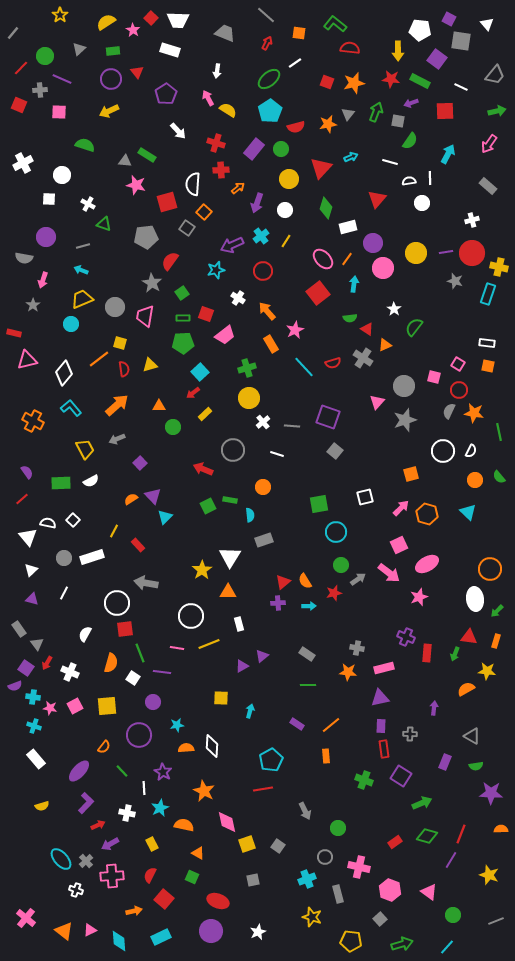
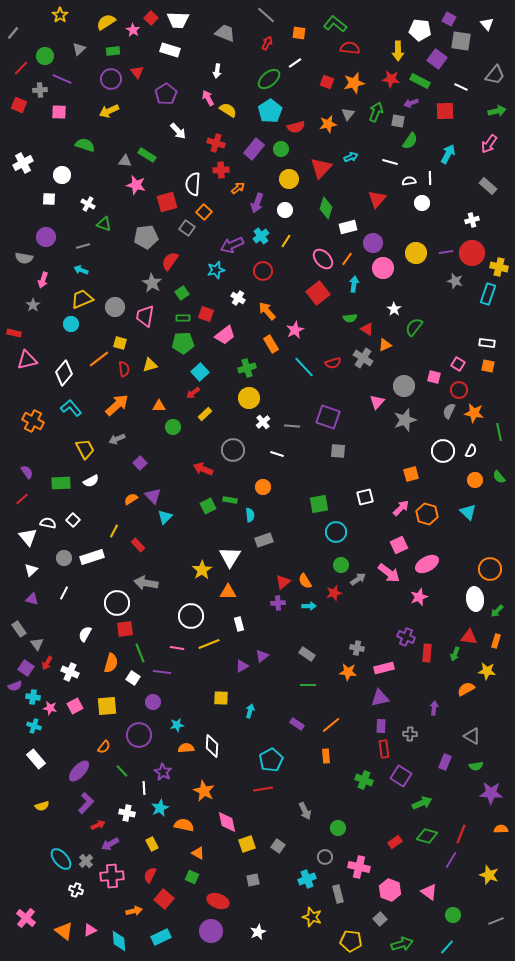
gray square at (335, 451): moved 3 px right; rotated 35 degrees counterclockwise
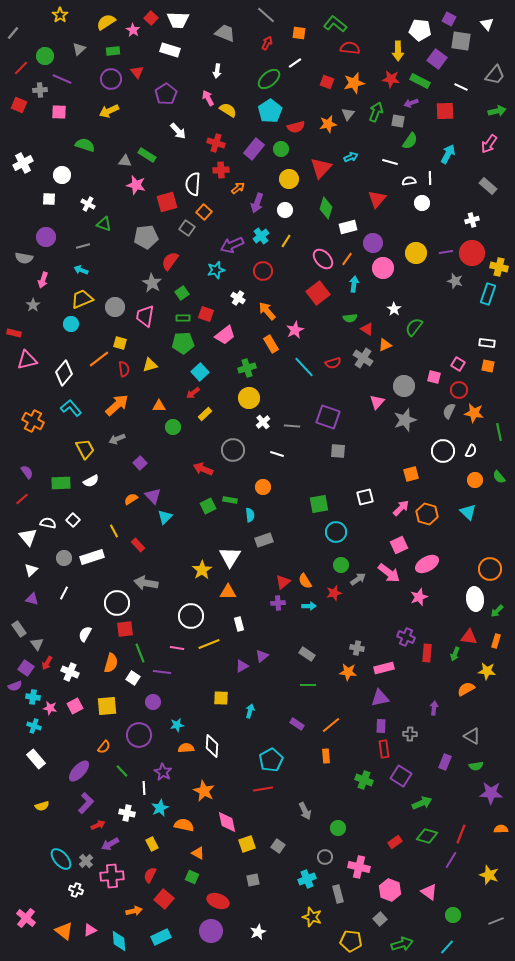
yellow line at (114, 531): rotated 56 degrees counterclockwise
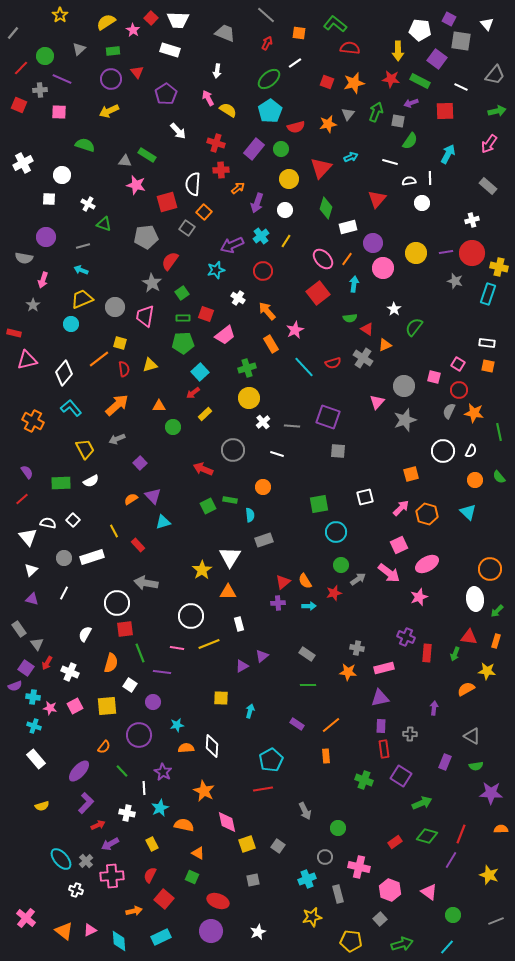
cyan triangle at (165, 517): moved 2 px left, 5 px down; rotated 28 degrees clockwise
white square at (133, 678): moved 3 px left, 7 px down
yellow star at (312, 917): rotated 30 degrees counterclockwise
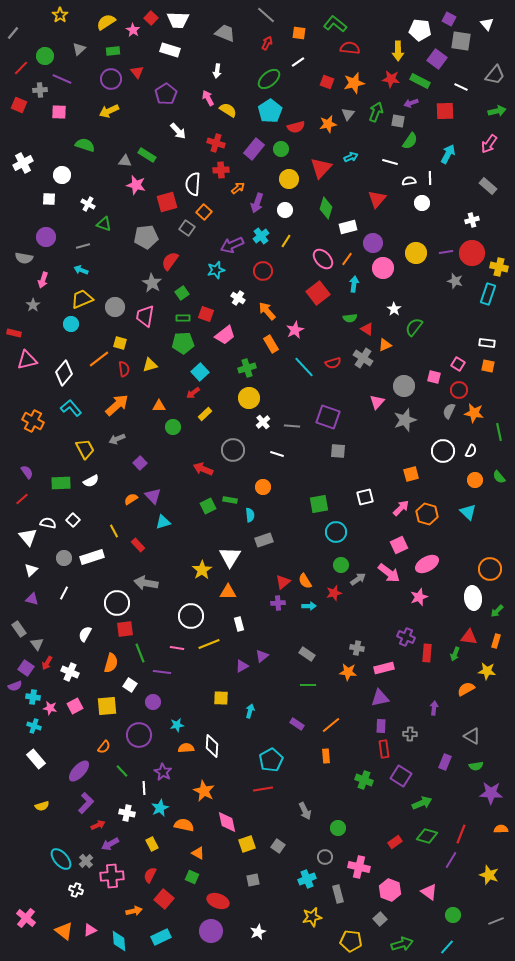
white line at (295, 63): moved 3 px right, 1 px up
white ellipse at (475, 599): moved 2 px left, 1 px up
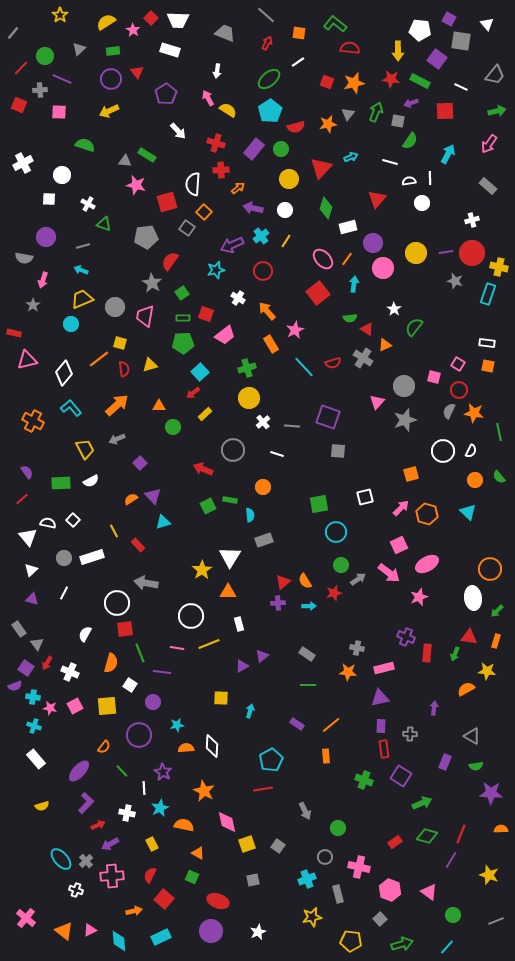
purple arrow at (257, 203): moved 4 px left, 5 px down; rotated 84 degrees clockwise
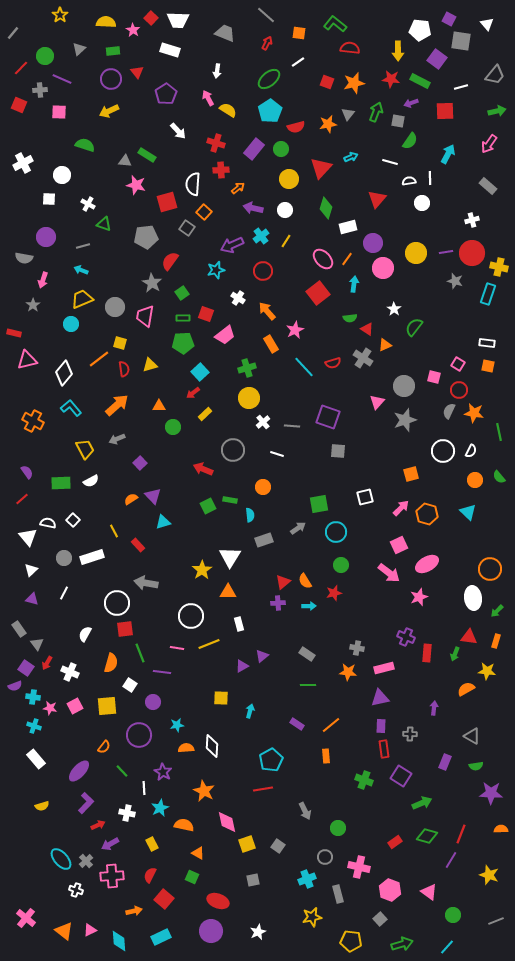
yellow semicircle at (106, 22): rotated 36 degrees clockwise
white line at (461, 87): rotated 40 degrees counterclockwise
gray arrow at (358, 579): moved 60 px left, 51 px up
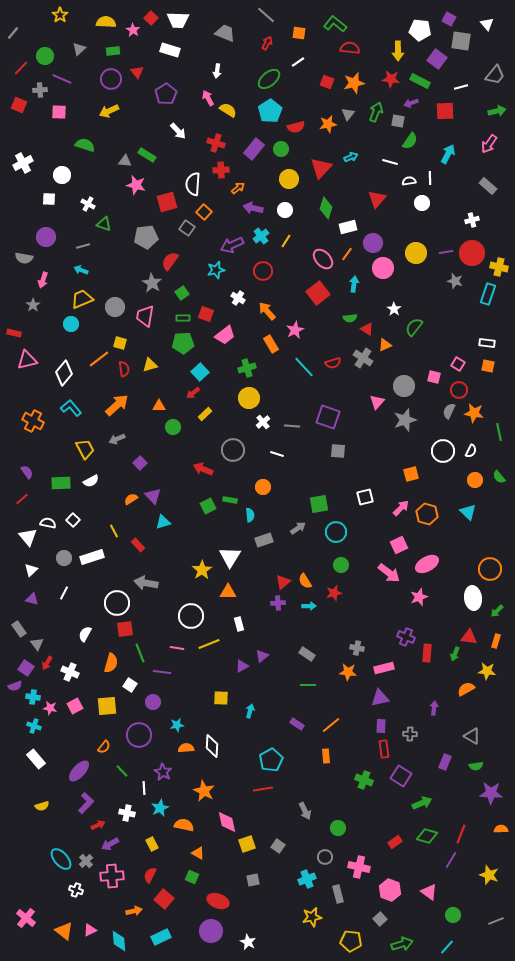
orange line at (347, 259): moved 5 px up
white star at (258, 932): moved 10 px left, 10 px down; rotated 21 degrees counterclockwise
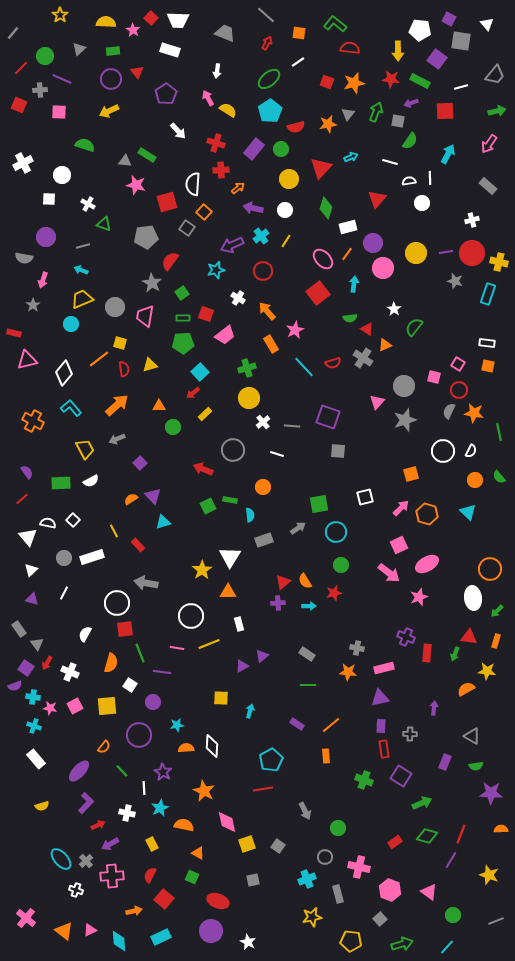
yellow cross at (499, 267): moved 5 px up
